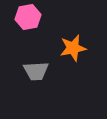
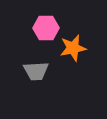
pink hexagon: moved 18 px right, 11 px down; rotated 10 degrees clockwise
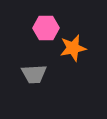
gray trapezoid: moved 2 px left, 3 px down
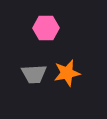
orange star: moved 6 px left, 25 px down
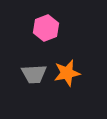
pink hexagon: rotated 20 degrees counterclockwise
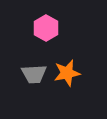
pink hexagon: rotated 10 degrees counterclockwise
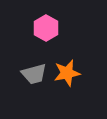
gray trapezoid: rotated 12 degrees counterclockwise
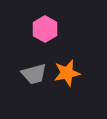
pink hexagon: moved 1 px left, 1 px down
